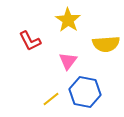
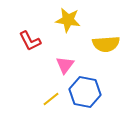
yellow star: rotated 25 degrees counterclockwise
pink triangle: moved 3 px left, 4 px down
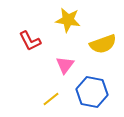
yellow semicircle: moved 3 px left; rotated 16 degrees counterclockwise
blue hexagon: moved 7 px right
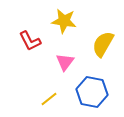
yellow star: moved 4 px left, 1 px down
yellow semicircle: rotated 140 degrees clockwise
pink triangle: moved 3 px up
yellow line: moved 2 px left
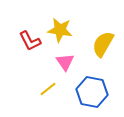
yellow star: moved 4 px left, 9 px down
pink triangle: rotated 12 degrees counterclockwise
yellow line: moved 1 px left, 10 px up
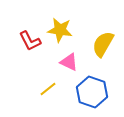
pink triangle: moved 4 px right; rotated 30 degrees counterclockwise
blue hexagon: rotated 8 degrees clockwise
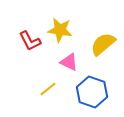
yellow semicircle: rotated 20 degrees clockwise
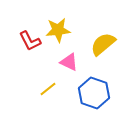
yellow star: moved 2 px left; rotated 15 degrees counterclockwise
blue hexagon: moved 2 px right, 1 px down
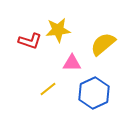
red L-shape: rotated 45 degrees counterclockwise
pink triangle: moved 3 px right, 1 px down; rotated 24 degrees counterclockwise
blue hexagon: rotated 16 degrees clockwise
